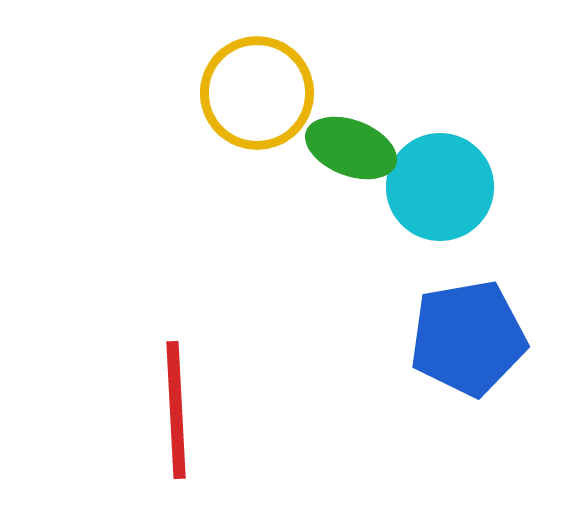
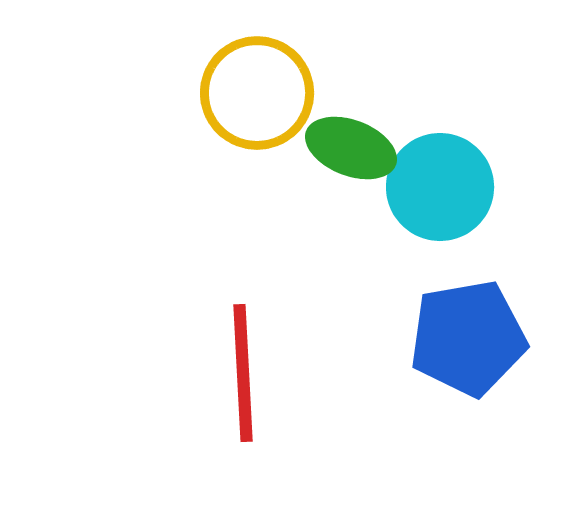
red line: moved 67 px right, 37 px up
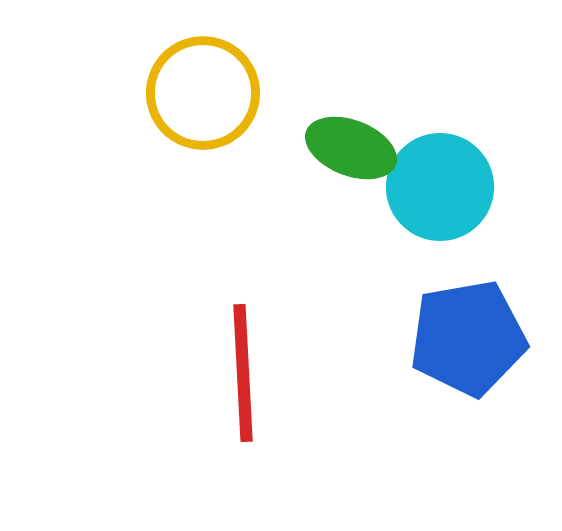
yellow circle: moved 54 px left
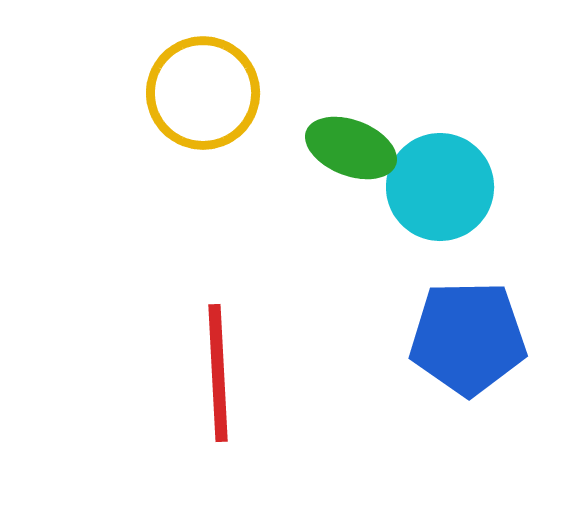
blue pentagon: rotated 9 degrees clockwise
red line: moved 25 px left
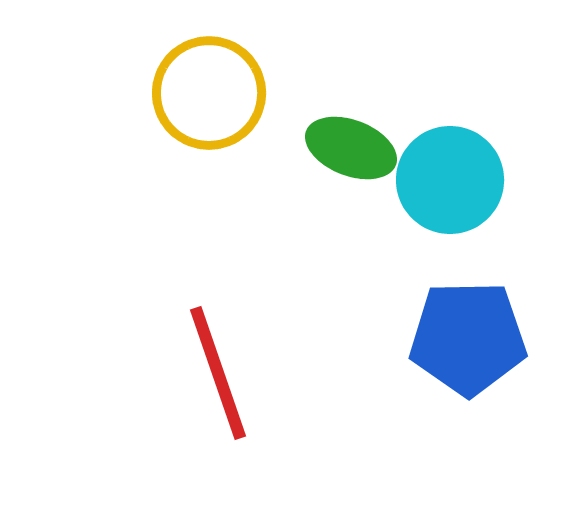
yellow circle: moved 6 px right
cyan circle: moved 10 px right, 7 px up
red line: rotated 16 degrees counterclockwise
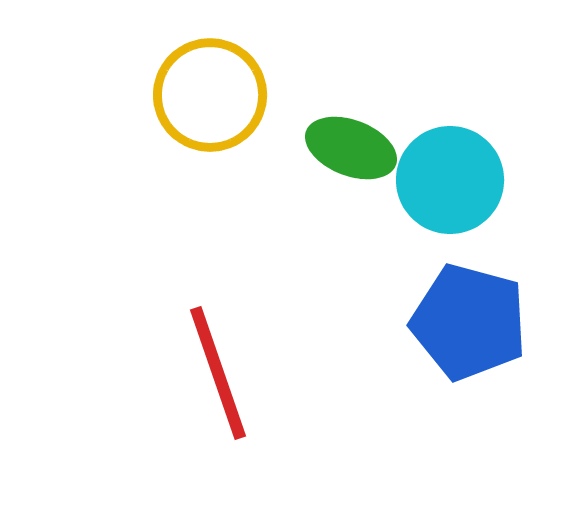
yellow circle: moved 1 px right, 2 px down
blue pentagon: moved 1 px right, 16 px up; rotated 16 degrees clockwise
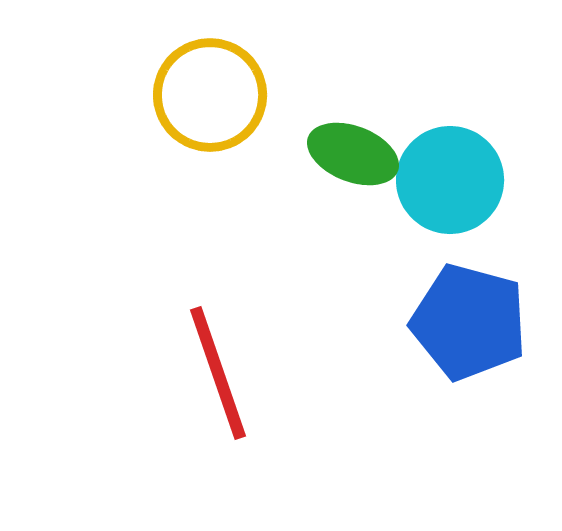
green ellipse: moved 2 px right, 6 px down
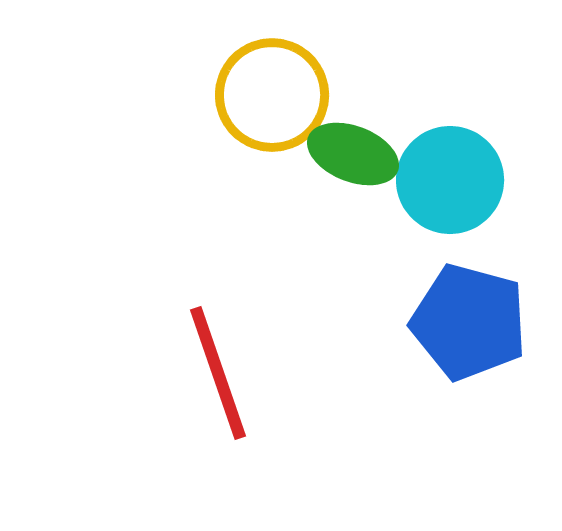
yellow circle: moved 62 px right
